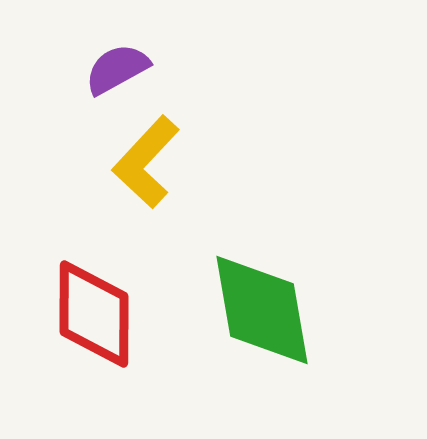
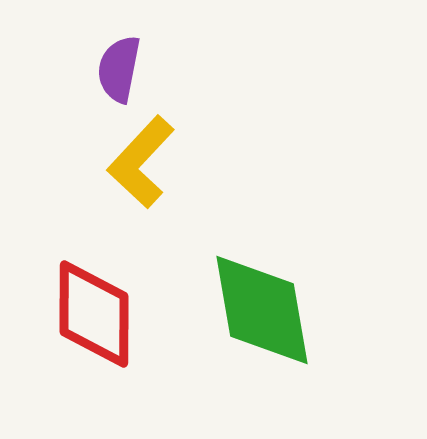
purple semicircle: moved 2 px right; rotated 50 degrees counterclockwise
yellow L-shape: moved 5 px left
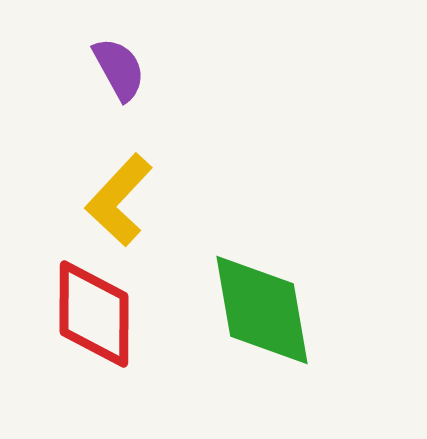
purple semicircle: rotated 140 degrees clockwise
yellow L-shape: moved 22 px left, 38 px down
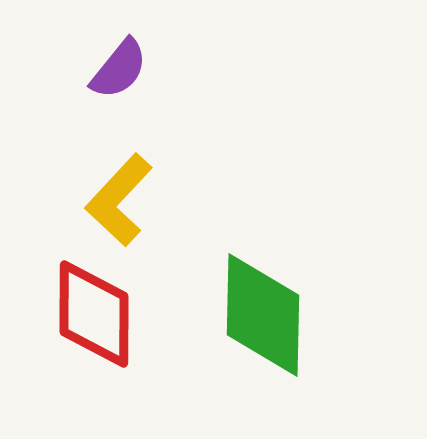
purple semicircle: rotated 68 degrees clockwise
green diamond: moved 1 px right, 5 px down; rotated 11 degrees clockwise
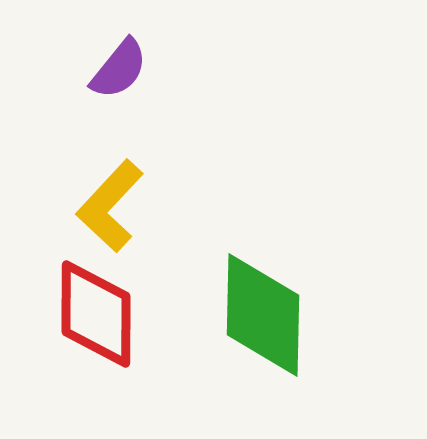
yellow L-shape: moved 9 px left, 6 px down
red diamond: moved 2 px right
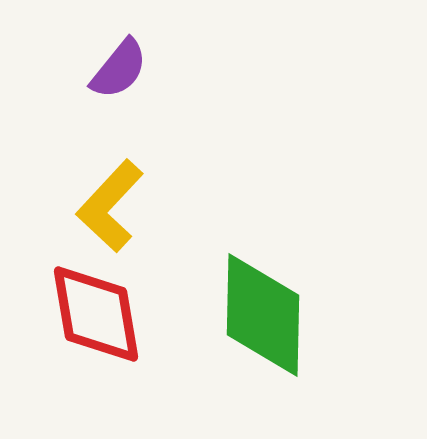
red diamond: rotated 10 degrees counterclockwise
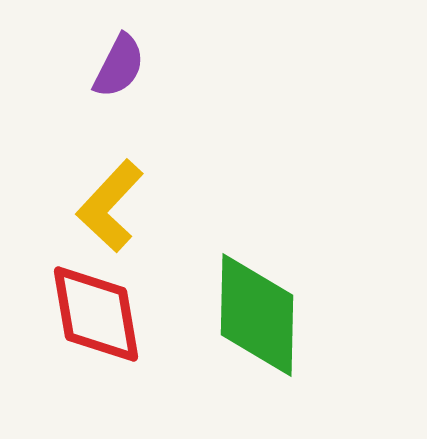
purple semicircle: moved 3 px up; rotated 12 degrees counterclockwise
green diamond: moved 6 px left
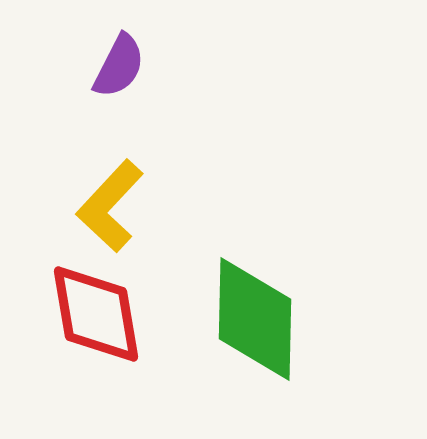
green diamond: moved 2 px left, 4 px down
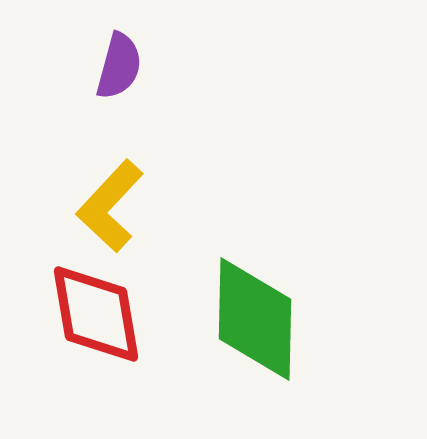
purple semicircle: rotated 12 degrees counterclockwise
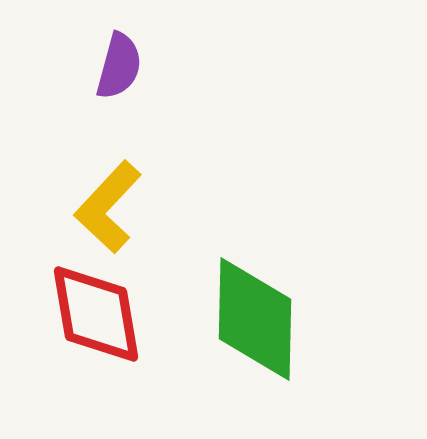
yellow L-shape: moved 2 px left, 1 px down
